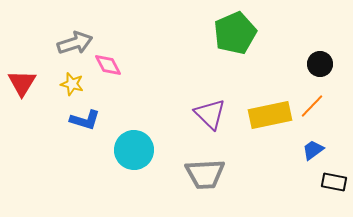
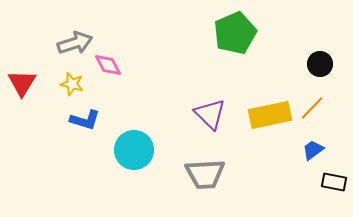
orange line: moved 2 px down
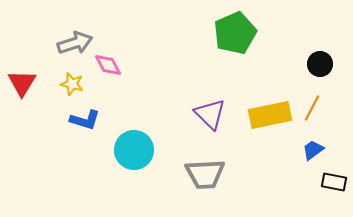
orange line: rotated 16 degrees counterclockwise
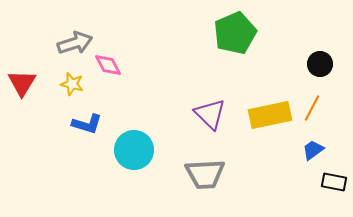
blue L-shape: moved 2 px right, 4 px down
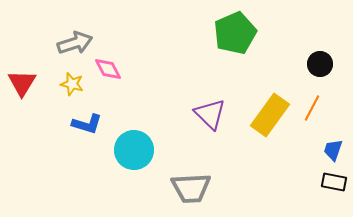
pink diamond: moved 4 px down
yellow rectangle: rotated 42 degrees counterclockwise
blue trapezoid: moved 20 px right; rotated 35 degrees counterclockwise
gray trapezoid: moved 14 px left, 14 px down
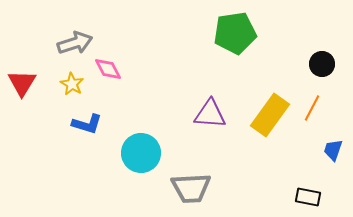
green pentagon: rotated 15 degrees clockwise
black circle: moved 2 px right
yellow star: rotated 15 degrees clockwise
purple triangle: rotated 40 degrees counterclockwise
cyan circle: moved 7 px right, 3 px down
black rectangle: moved 26 px left, 15 px down
